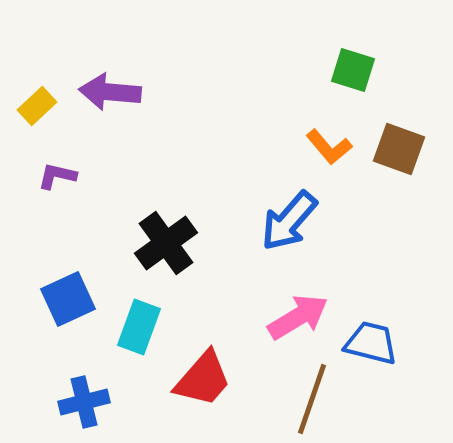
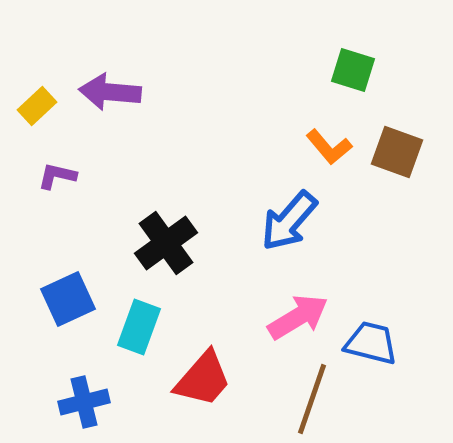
brown square: moved 2 px left, 3 px down
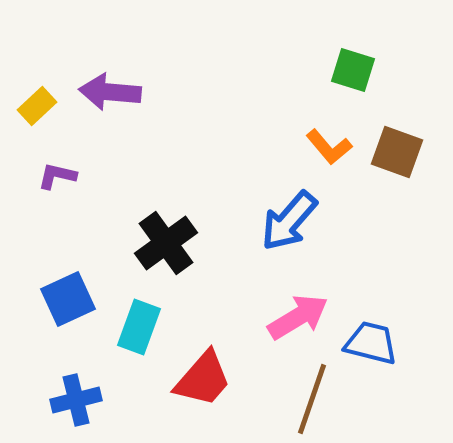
blue cross: moved 8 px left, 2 px up
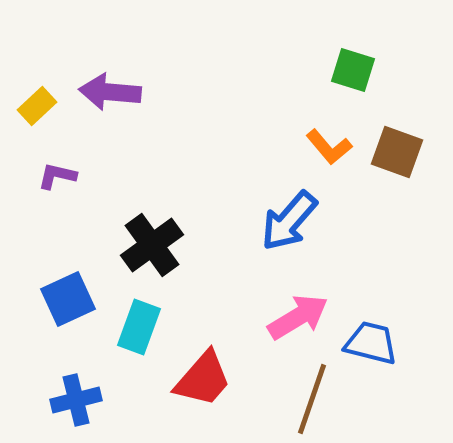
black cross: moved 14 px left, 2 px down
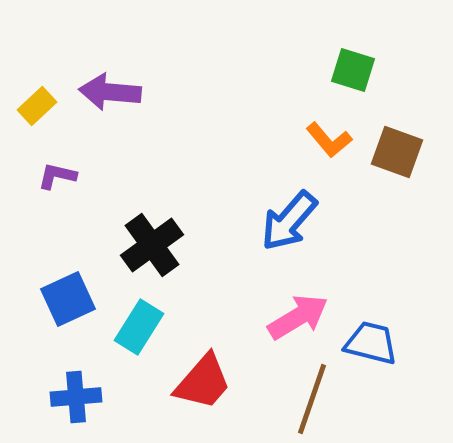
orange L-shape: moved 7 px up
cyan rectangle: rotated 12 degrees clockwise
red trapezoid: moved 3 px down
blue cross: moved 3 px up; rotated 9 degrees clockwise
